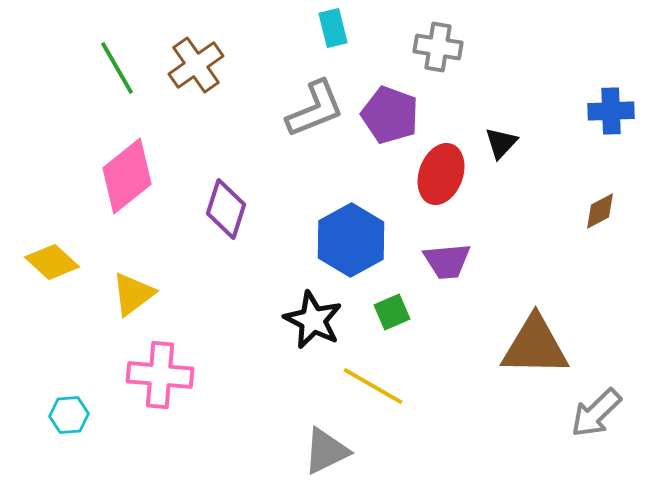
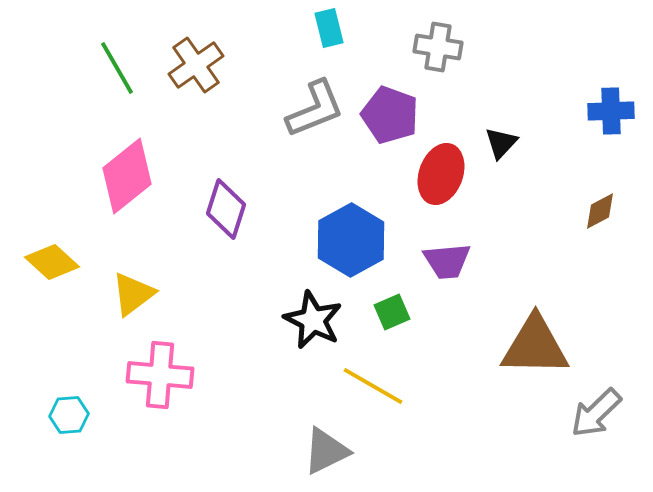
cyan rectangle: moved 4 px left
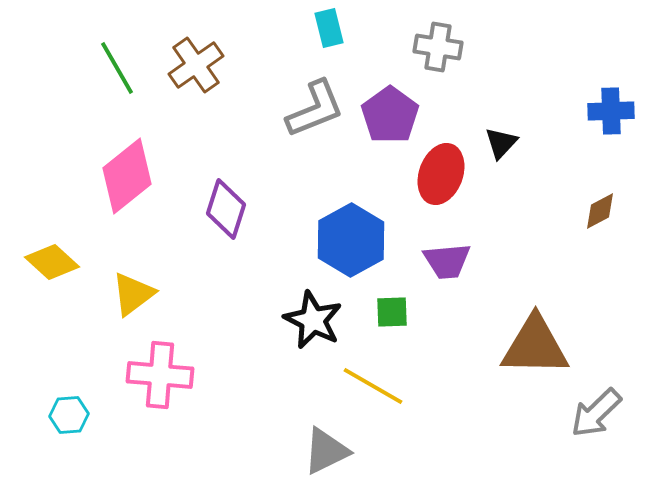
purple pentagon: rotated 16 degrees clockwise
green square: rotated 21 degrees clockwise
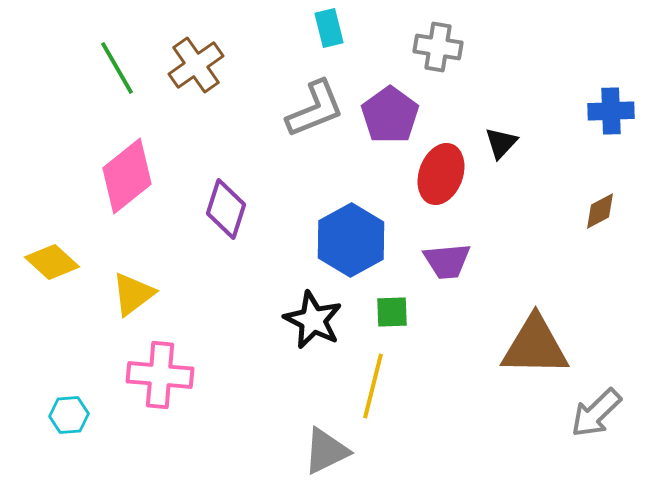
yellow line: rotated 74 degrees clockwise
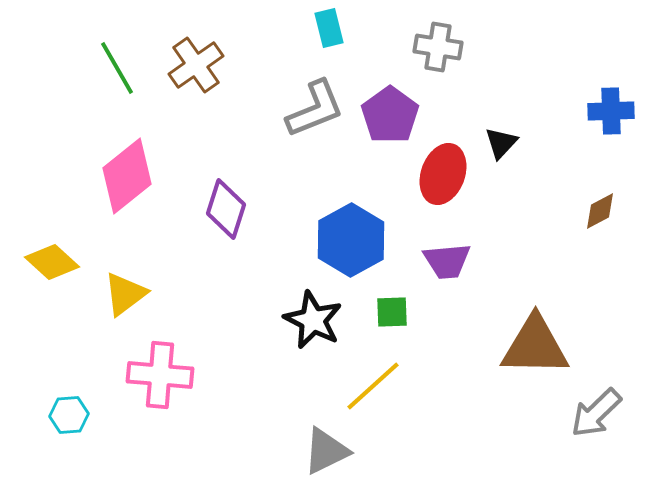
red ellipse: moved 2 px right
yellow triangle: moved 8 px left
yellow line: rotated 34 degrees clockwise
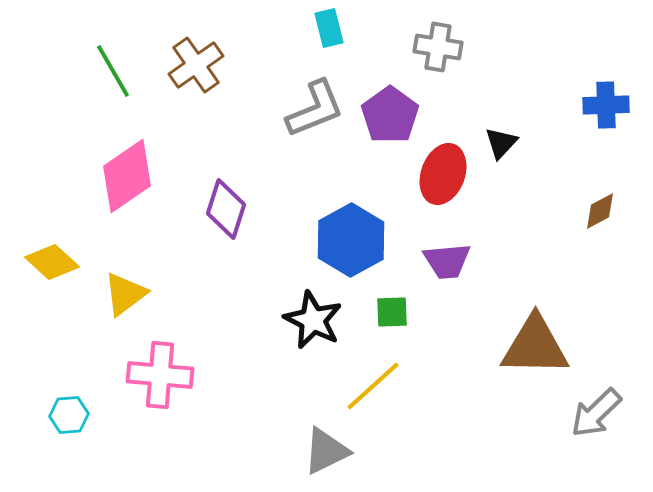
green line: moved 4 px left, 3 px down
blue cross: moved 5 px left, 6 px up
pink diamond: rotated 4 degrees clockwise
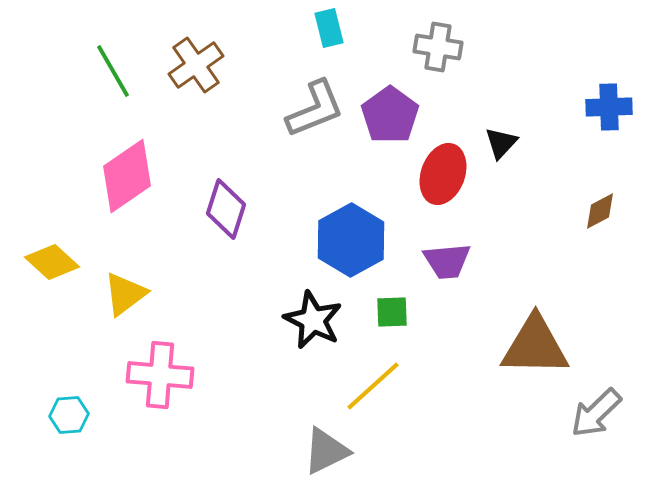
blue cross: moved 3 px right, 2 px down
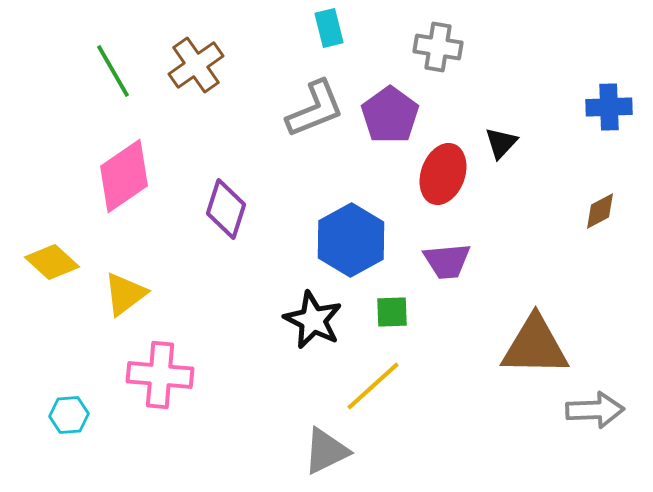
pink diamond: moved 3 px left
gray arrow: moved 1 px left, 3 px up; rotated 138 degrees counterclockwise
